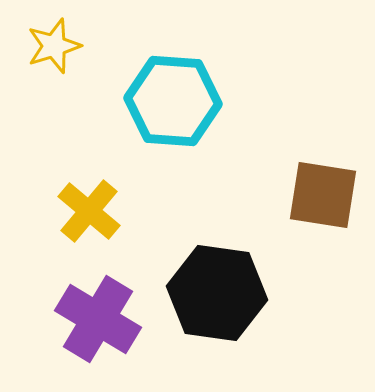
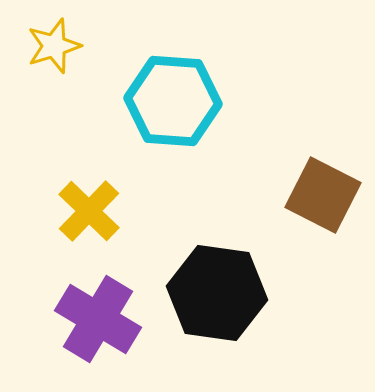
brown square: rotated 18 degrees clockwise
yellow cross: rotated 4 degrees clockwise
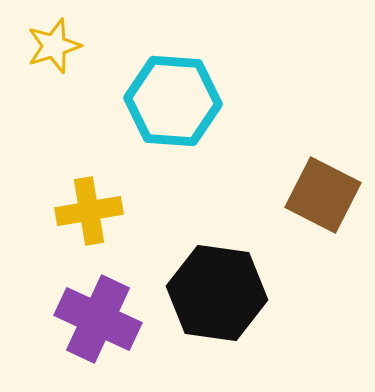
yellow cross: rotated 36 degrees clockwise
purple cross: rotated 6 degrees counterclockwise
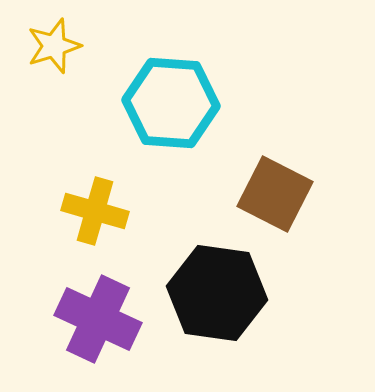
cyan hexagon: moved 2 px left, 2 px down
brown square: moved 48 px left, 1 px up
yellow cross: moved 6 px right; rotated 26 degrees clockwise
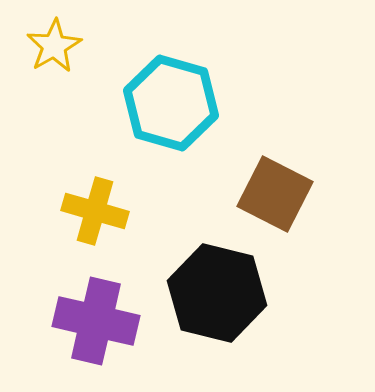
yellow star: rotated 12 degrees counterclockwise
cyan hexagon: rotated 12 degrees clockwise
black hexagon: rotated 6 degrees clockwise
purple cross: moved 2 px left, 2 px down; rotated 12 degrees counterclockwise
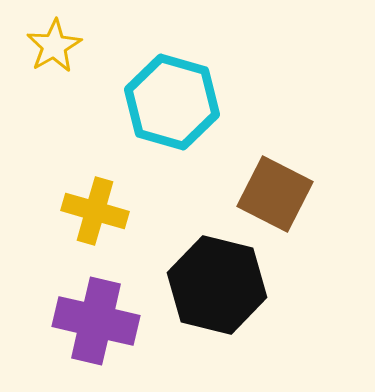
cyan hexagon: moved 1 px right, 1 px up
black hexagon: moved 8 px up
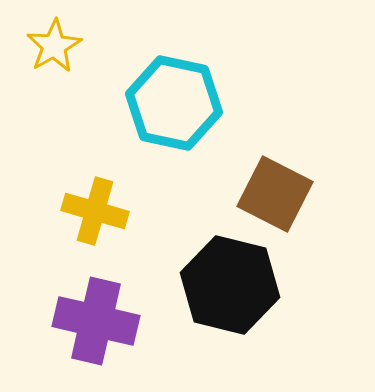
cyan hexagon: moved 2 px right, 1 px down; rotated 4 degrees counterclockwise
black hexagon: moved 13 px right
